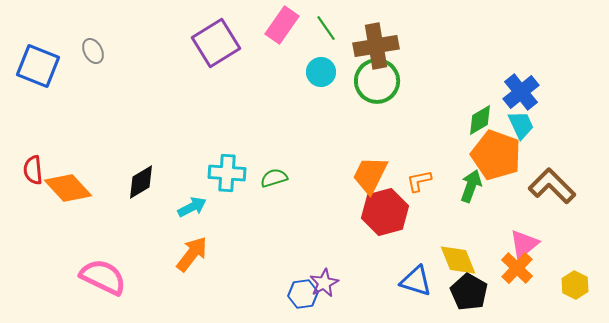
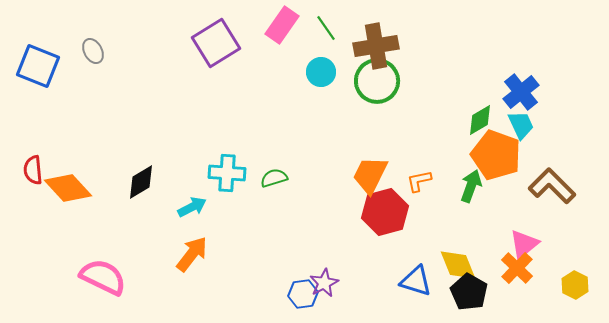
yellow diamond: moved 5 px down
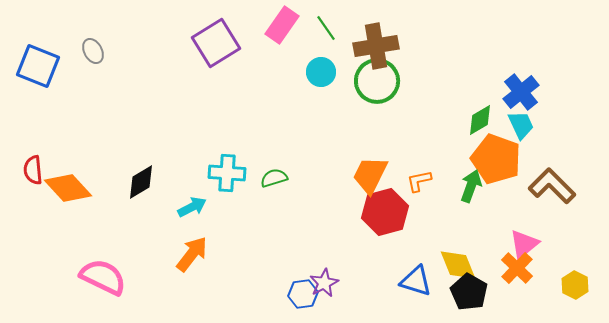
orange pentagon: moved 4 px down
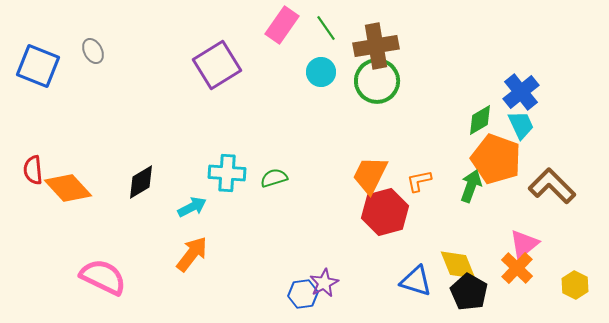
purple square: moved 1 px right, 22 px down
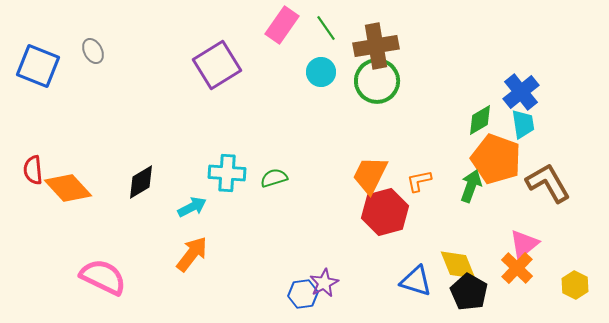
cyan trapezoid: moved 2 px right, 1 px up; rotated 16 degrees clockwise
brown L-shape: moved 4 px left, 3 px up; rotated 15 degrees clockwise
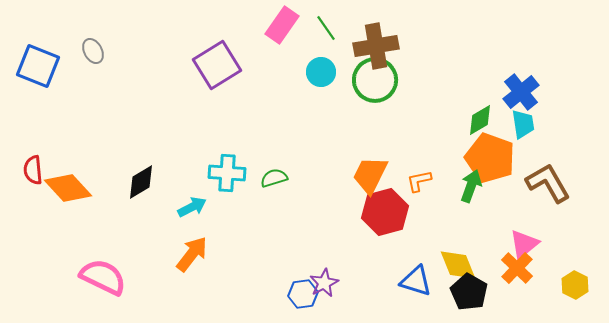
green circle: moved 2 px left, 1 px up
orange pentagon: moved 6 px left, 1 px up
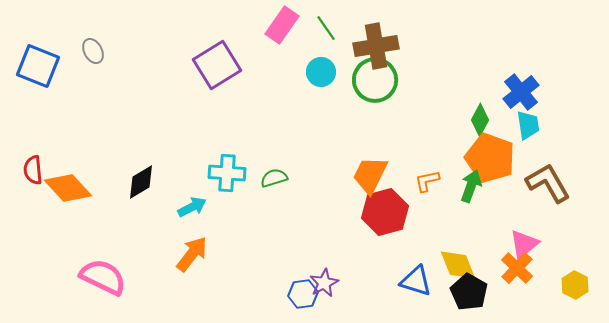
green diamond: rotated 32 degrees counterclockwise
cyan trapezoid: moved 5 px right, 1 px down
orange L-shape: moved 8 px right
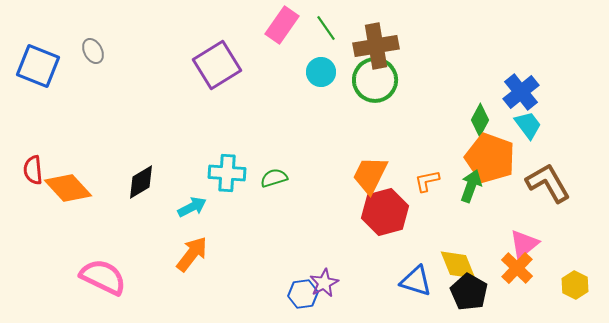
cyan trapezoid: rotated 28 degrees counterclockwise
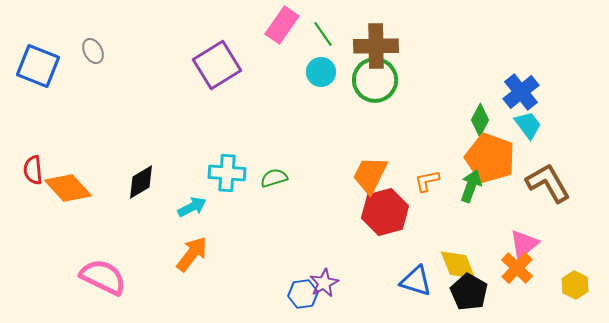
green line: moved 3 px left, 6 px down
brown cross: rotated 9 degrees clockwise
